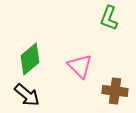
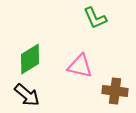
green L-shape: moved 14 px left; rotated 45 degrees counterclockwise
green diamond: rotated 8 degrees clockwise
pink triangle: rotated 32 degrees counterclockwise
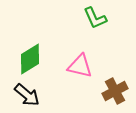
brown cross: rotated 35 degrees counterclockwise
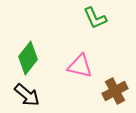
green diamond: moved 2 px left, 1 px up; rotated 20 degrees counterclockwise
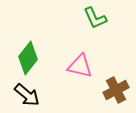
brown cross: moved 1 px right, 1 px up
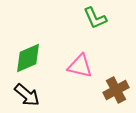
green diamond: rotated 28 degrees clockwise
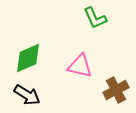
black arrow: rotated 8 degrees counterclockwise
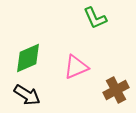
pink triangle: moved 4 px left, 1 px down; rotated 36 degrees counterclockwise
